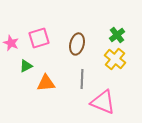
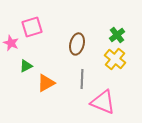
pink square: moved 7 px left, 11 px up
orange triangle: rotated 24 degrees counterclockwise
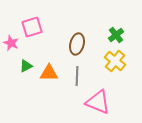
green cross: moved 1 px left
yellow cross: moved 2 px down
gray line: moved 5 px left, 3 px up
orange triangle: moved 3 px right, 10 px up; rotated 30 degrees clockwise
pink triangle: moved 5 px left
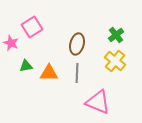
pink square: rotated 15 degrees counterclockwise
green triangle: rotated 16 degrees clockwise
gray line: moved 3 px up
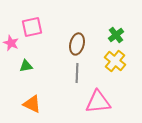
pink square: rotated 20 degrees clockwise
orange triangle: moved 17 px left, 31 px down; rotated 24 degrees clockwise
pink triangle: rotated 28 degrees counterclockwise
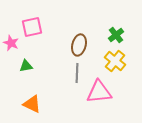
brown ellipse: moved 2 px right, 1 px down
pink triangle: moved 1 px right, 10 px up
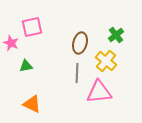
brown ellipse: moved 1 px right, 2 px up
yellow cross: moved 9 px left
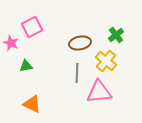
pink square: rotated 15 degrees counterclockwise
brown ellipse: rotated 65 degrees clockwise
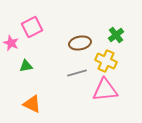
yellow cross: rotated 15 degrees counterclockwise
gray line: rotated 72 degrees clockwise
pink triangle: moved 6 px right, 2 px up
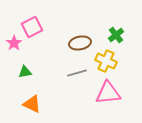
pink star: moved 3 px right; rotated 14 degrees clockwise
green triangle: moved 1 px left, 6 px down
pink triangle: moved 3 px right, 3 px down
